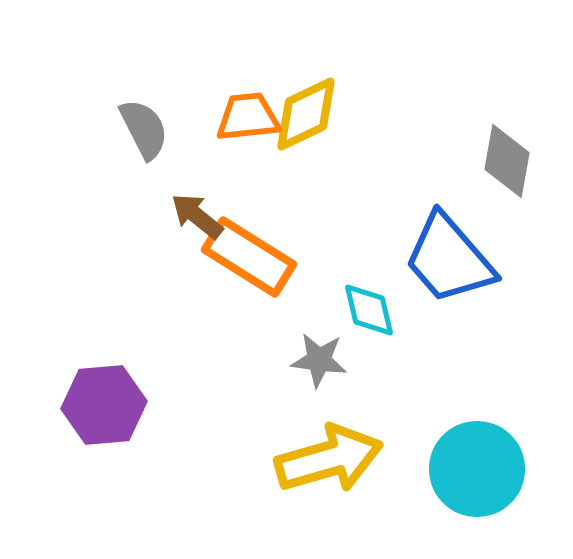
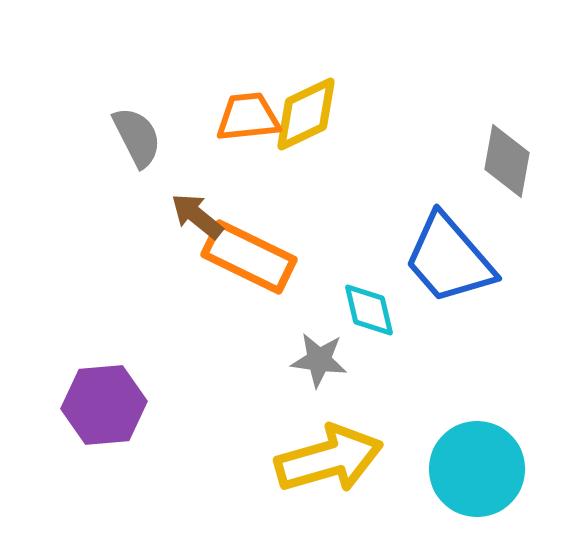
gray semicircle: moved 7 px left, 8 px down
orange rectangle: rotated 6 degrees counterclockwise
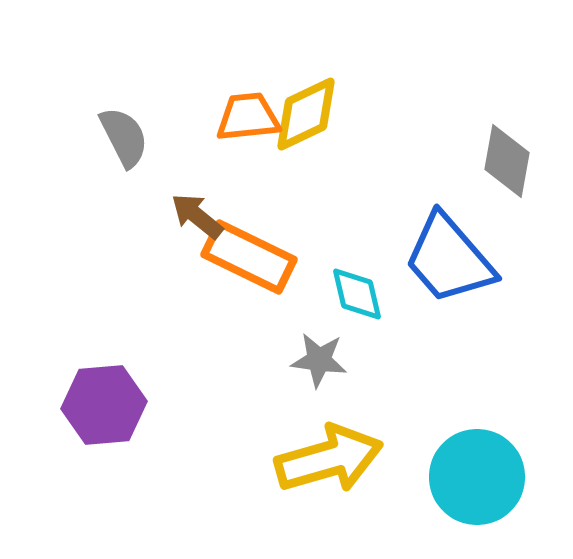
gray semicircle: moved 13 px left
cyan diamond: moved 12 px left, 16 px up
cyan circle: moved 8 px down
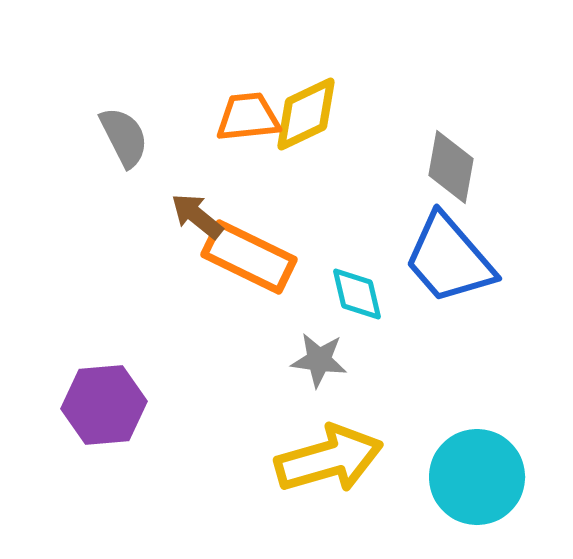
gray diamond: moved 56 px left, 6 px down
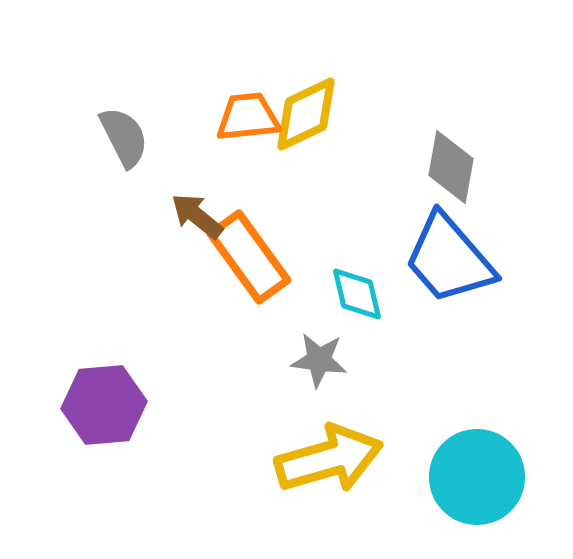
orange rectangle: rotated 28 degrees clockwise
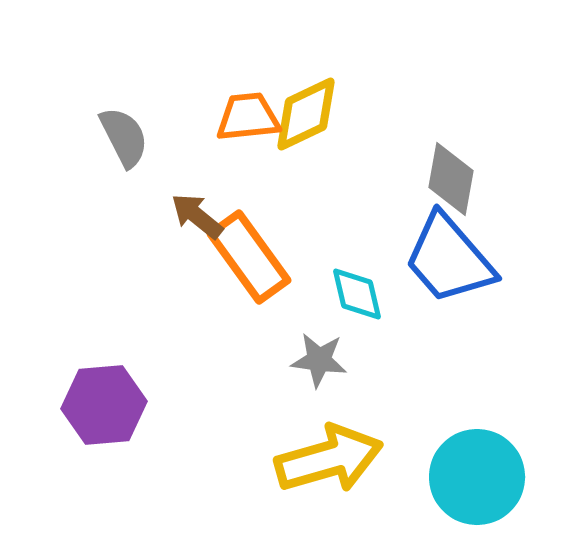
gray diamond: moved 12 px down
